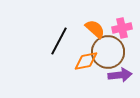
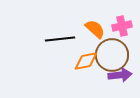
pink cross: moved 2 px up
black line: moved 1 px right, 2 px up; rotated 56 degrees clockwise
brown circle: moved 4 px right, 3 px down
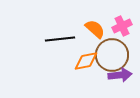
pink cross: rotated 12 degrees counterclockwise
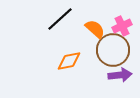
black line: moved 20 px up; rotated 36 degrees counterclockwise
brown circle: moved 1 px right, 5 px up
orange diamond: moved 17 px left
